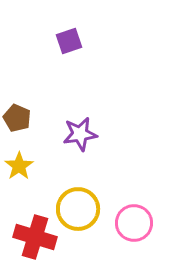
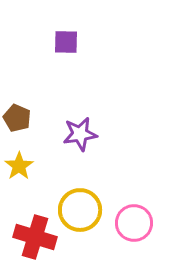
purple square: moved 3 px left, 1 px down; rotated 20 degrees clockwise
yellow circle: moved 2 px right, 1 px down
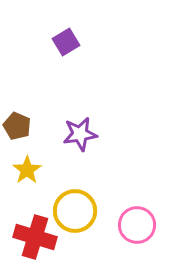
purple square: rotated 32 degrees counterclockwise
brown pentagon: moved 8 px down
yellow star: moved 8 px right, 4 px down
yellow circle: moved 5 px left, 1 px down
pink circle: moved 3 px right, 2 px down
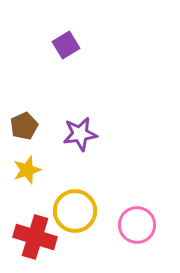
purple square: moved 3 px down
brown pentagon: moved 7 px right; rotated 24 degrees clockwise
yellow star: rotated 16 degrees clockwise
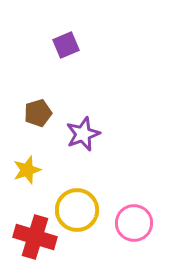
purple square: rotated 8 degrees clockwise
brown pentagon: moved 14 px right, 13 px up; rotated 8 degrees clockwise
purple star: moved 3 px right; rotated 12 degrees counterclockwise
yellow circle: moved 2 px right, 1 px up
pink circle: moved 3 px left, 2 px up
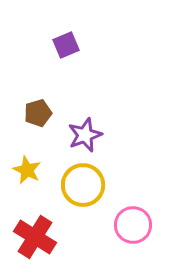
purple star: moved 2 px right, 1 px down
yellow star: rotated 28 degrees counterclockwise
yellow circle: moved 6 px right, 25 px up
pink circle: moved 1 px left, 2 px down
red cross: rotated 15 degrees clockwise
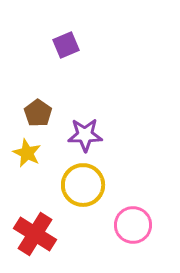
brown pentagon: rotated 20 degrees counterclockwise
purple star: rotated 20 degrees clockwise
yellow star: moved 17 px up
red cross: moved 3 px up
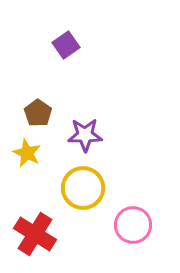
purple square: rotated 12 degrees counterclockwise
yellow circle: moved 3 px down
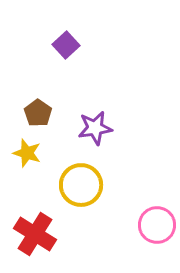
purple square: rotated 8 degrees counterclockwise
purple star: moved 10 px right, 7 px up; rotated 8 degrees counterclockwise
yellow star: rotated 8 degrees counterclockwise
yellow circle: moved 2 px left, 3 px up
pink circle: moved 24 px right
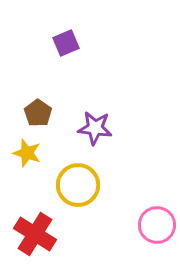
purple square: moved 2 px up; rotated 20 degrees clockwise
purple star: rotated 16 degrees clockwise
yellow circle: moved 3 px left
